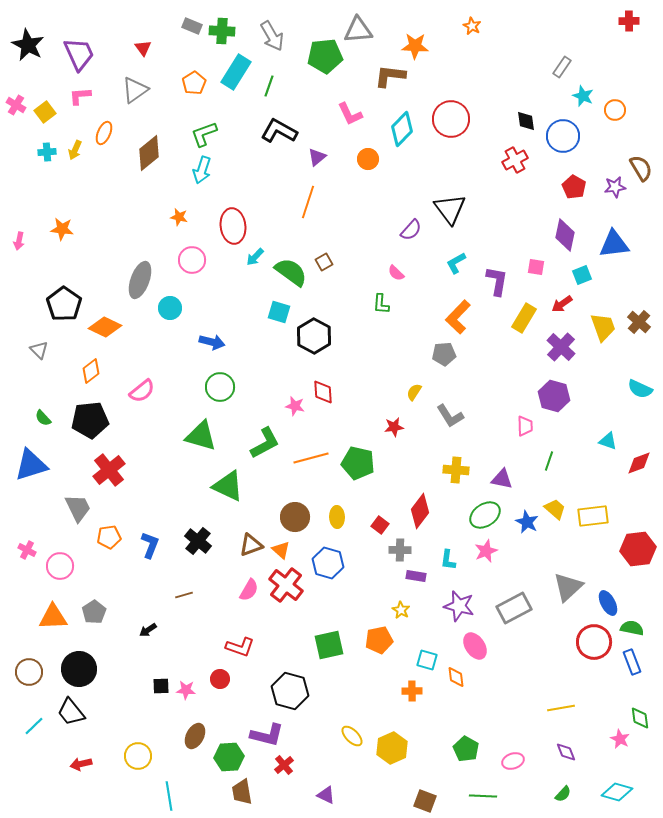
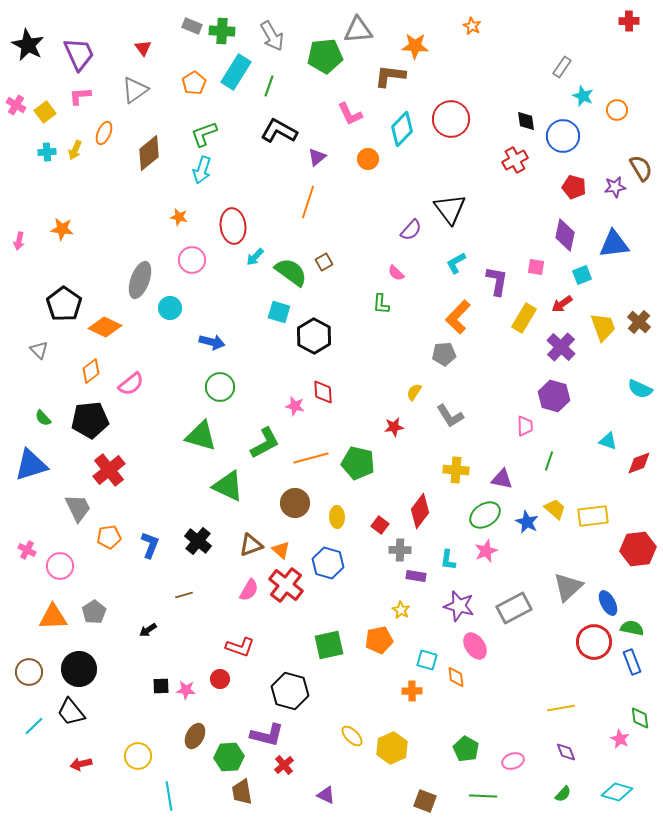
orange circle at (615, 110): moved 2 px right
red pentagon at (574, 187): rotated 15 degrees counterclockwise
pink semicircle at (142, 391): moved 11 px left, 7 px up
brown circle at (295, 517): moved 14 px up
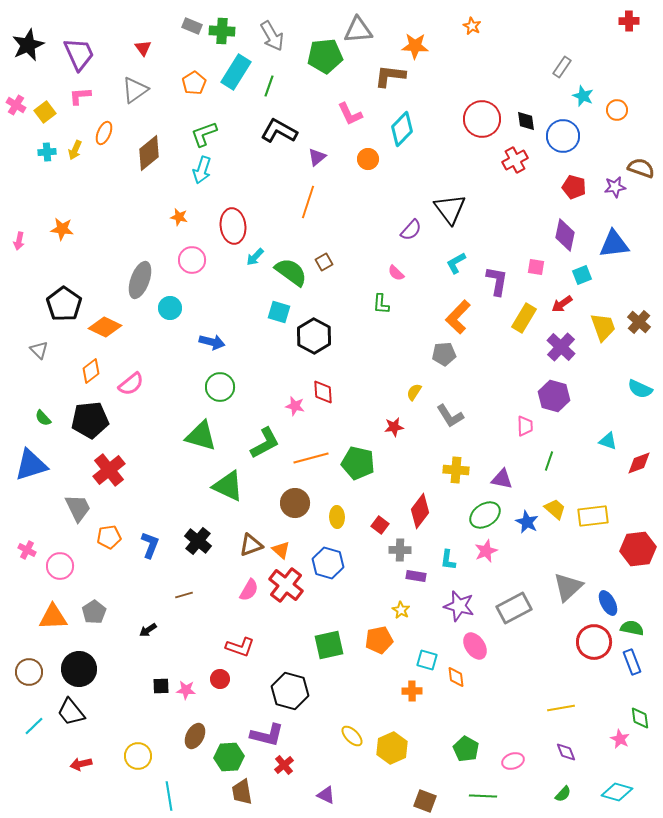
black star at (28, 45): rotated 20 degrees clockwise
red circle at (451, 119): moved 31 px right
brown semicircle at (641, 168): rotated 40 degrees counterclockwise
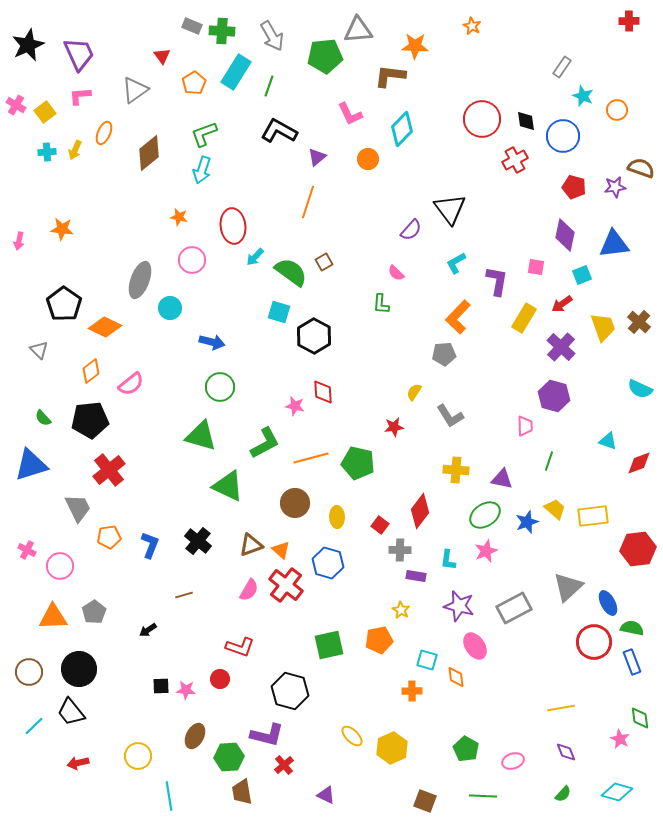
red triangle at (143, 48): moved 19 px right, 8 px down
blue star at (527, 522): rotated 25 degrees clockwise
red arrow at (81, 764): moved 3 px left, 1 px up
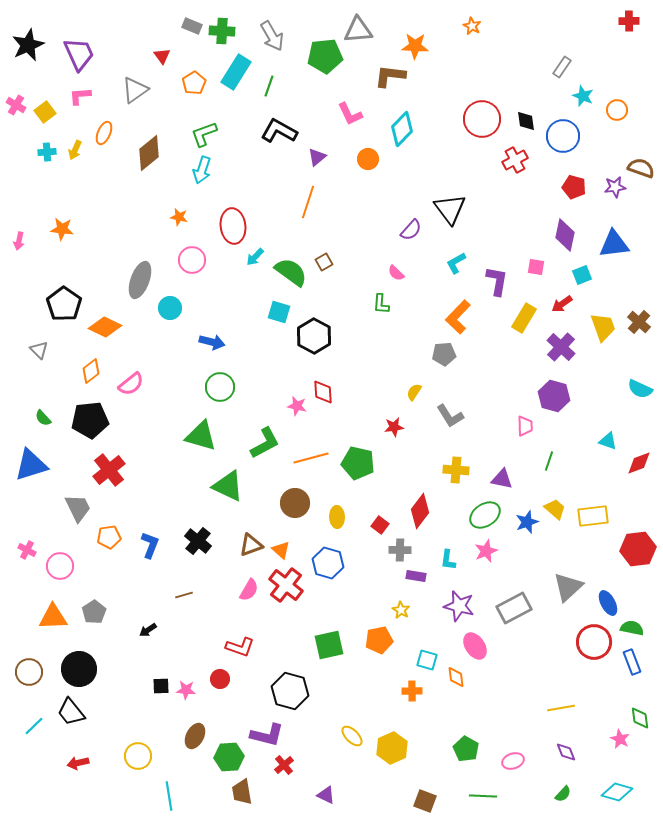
pink star at (295, 406): moved 2 px right
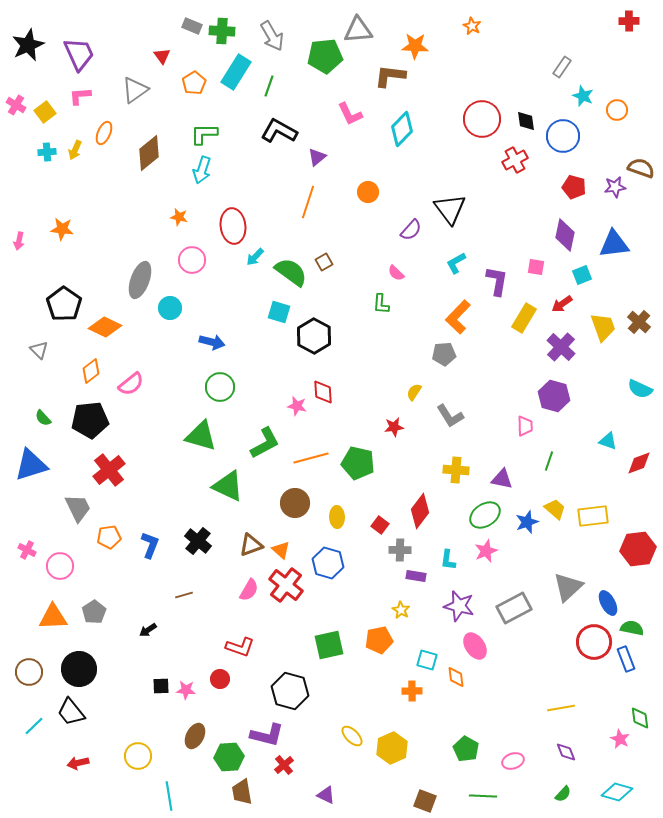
green L-shape at (204, 134): rotated 20 degrees clockwise
orange circle at (368, 159): moved 33 px down
blue rectangle at (632, 662): moved 6 px left, 3 px up
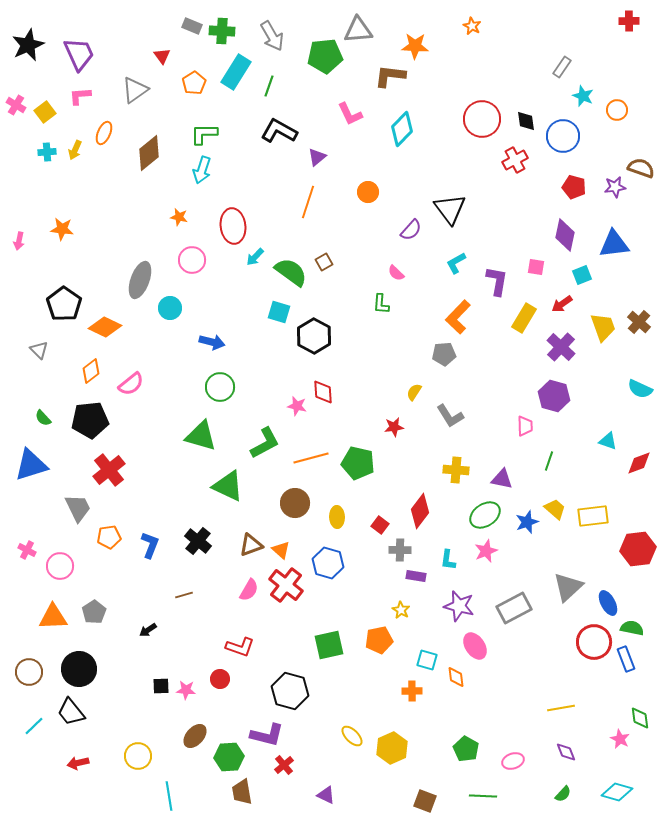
brown ellipse at (195, 736): rotated 15 degrees clockwise
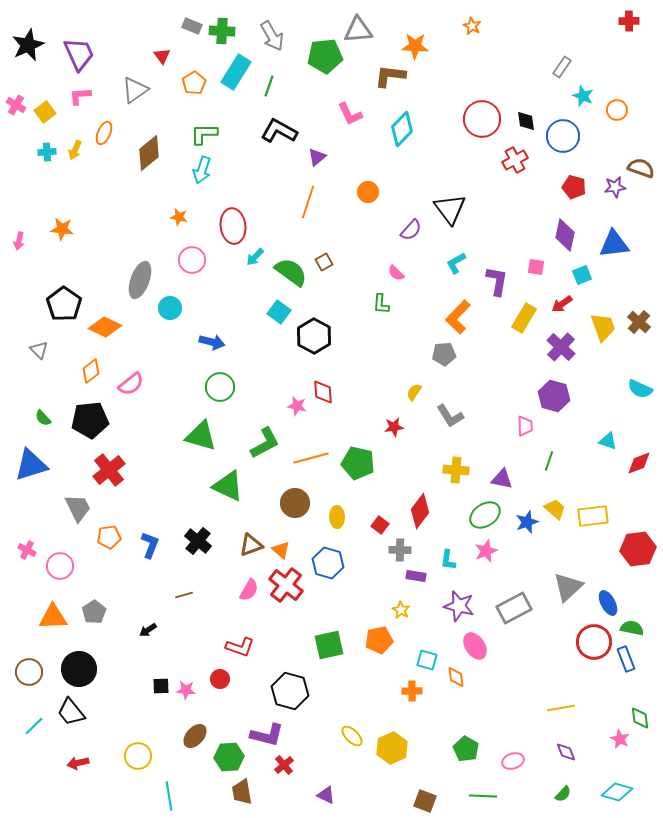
cyan square at (279, 312): rotated 20 degrees clockwise
